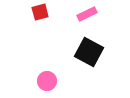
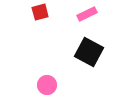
pink circle: moved 4 px down
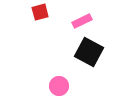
pink rectangle: moved 5 px left, 7 px down
pink circle: moved 12 px right, 1 px down
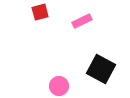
black square: moved 12 px right, 17 px down
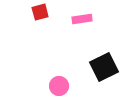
pink rectangle: moved 2 px up; rotated 18 degrees clockwise
black square: moved 3 px right, 2 px up; rotated 36 degrees clockwise
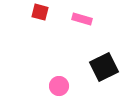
red square: rotated 30 degrees clockwise
pink rectangle: rotated 24 degrees clockwise
